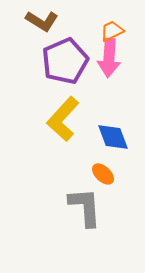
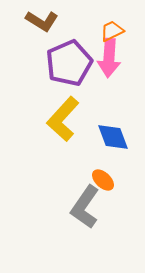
purple pentagon: moved 4 px right, 2 px down
orange ellipse: moved 6 px down
gray L-shape: rotated 141 degrees counterclockwise
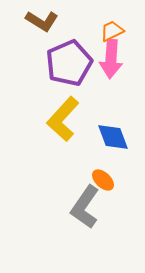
pink arrow: moved 2 px right, 1 px down
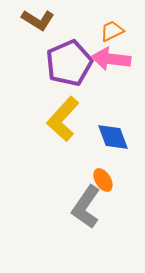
brown L-shape: moved 4 px left, 1 px up
pink arrow: rotated 93 degrees clockwise
orange ellipse: rotated 15 degrees clockwise
gray L-shape: moved 1 px right
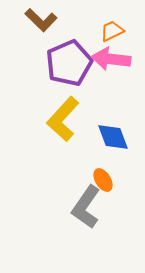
brown L-shape: moved 3 px right; rotated 12 degrees clockwise
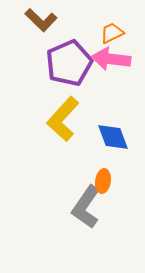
orange trapezoid: moved 2 px down
orange ellipse: moved 1 px down; rotated 40 degrees clockwise
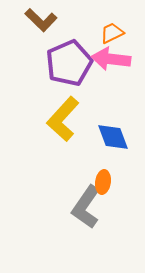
orange ellipse: moved 1 px down
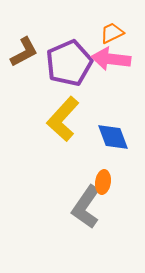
brown L-shape: moved 17 px left, 32 px down; rotated 72 degrees counterclockwise
